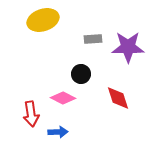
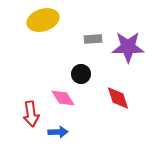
pink diamond: rotated 30 degrees clockwise
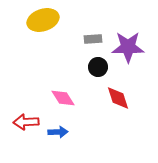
black circle: moved 17 px right, 7 px up
red arrow: moved 5 px left, 8 px down; rotated 95 degrees clockwise
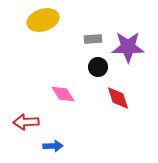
pink diamond: moved 4 px up
blue arrow: moved 5 px left, 14 px down
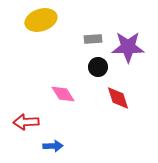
yellow ellipse: moved 2 px left
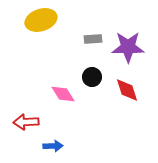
black circle: moved 6 px left, 10 px down
red diamond: moved 9 px right, 8 px up
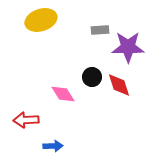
gray rectangle: moved 7 px right, 9 px up
red diamond: moved 8 px left, 5 px up
red arrow: moved 2 px up
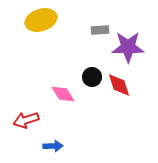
red arrow: rotated 15 degrees counterclockwise
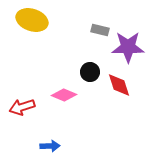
yellow ellipse: moved 9 px left; rotated 36 degrees clockwise
gray rectangle: rotated 18 degrees clockwise
black circle: moved 2 px left, 5 px up
pink diamond: moved 1 px right, 1 px down; rotated 35 degrees counterclockwise
red arrow: moved 4 px left, 13 px up
blue arrow: moved 3 px left
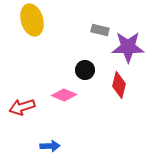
yellow ellipse: rotated 56 degrees clockwise
black circle: moved 5 px left, 2 px up
red diamond: rotated 32 degrees clockwise
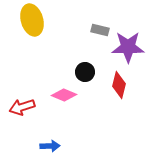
black circle: moved 2 px down
